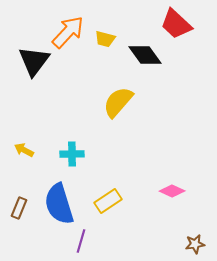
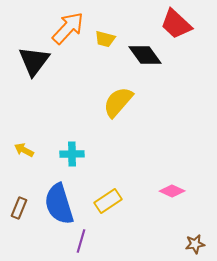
orange arrow: moved 4 px up
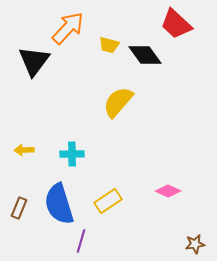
yellow trapezoid: moved 4 px right, 6 px down
yellow arrow: rotated 30 degrees counterclockwise
pink diamond: moved 4 px left
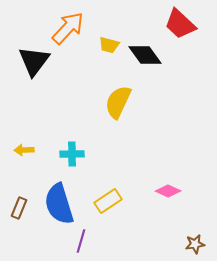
red trapezoid: moved 4 px right
yellow semicircle: rotated 16 degrees counterclockwise
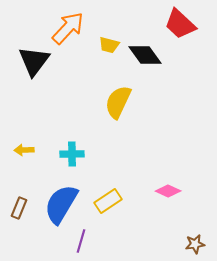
blue semicircle: moved 2 px right; rotated 48 degrees clockwise
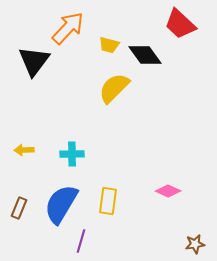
yellow semicircle: moved 4 px left, 14 px up; rotated 20 degrees clockwise
yellow rectangle: rotated 48 degrees counterclockwise
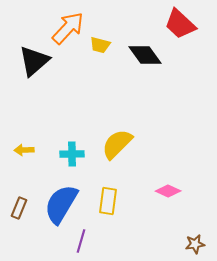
yellow trapezoid: moved 9 px left
black triangle: rotated 12 degrees clockwise
yellow semicircle: moved 3 px right, 56 px down
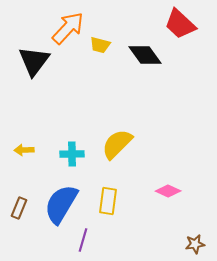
black triangle: rotated 12 degrees counterclockwise
purple line: moved 2 px right, 1 px up
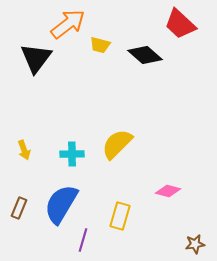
orange arrow: moved 4 px up; rotated 9 degrees clockwise
black diamond: rotated 12 degrees counterclockwise
black triangle: moved 2 px right, 3 px up
yellow arrow: rotated 108 degrees counterclockwise
pink diamond: rotated 10 degrees counterclockwise
yellow rectangle: moved 12 px right, 15 px down; rotated 8 degrees clockwise
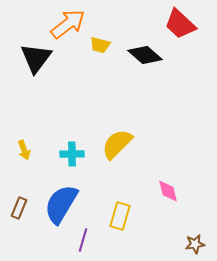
pink diamond: rotated 60 degrees clockwise
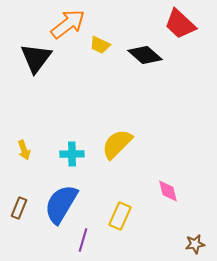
yellow trapezoid: rotated 10 degrees clockwise
yellow rectangle: rotated 8 degrees clockwise
